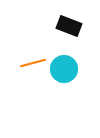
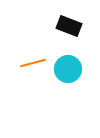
cyan circle: moved 4 px right
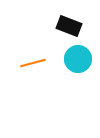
cyan circle: moved 10 px right, 10 px up
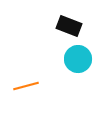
orange line: moved 7 px left, 23 px down
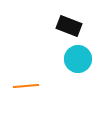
orange line: rotated 10 degrees clockwise
